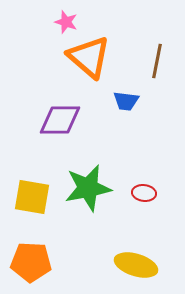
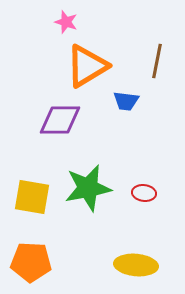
orange triangle: moved 2 px left, 9 px down; rotated 48 degrees clockwise
yellow ellipse: rotated 12 degrees counterclockwise
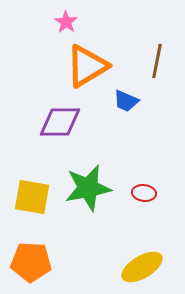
pink star: rotated 15 degrees clockwise
blue trapezoid: rotated 16 degrees clockwise
purple diamond: moved 2 px down
yellow ellipse: moved 6 px right, 2 px down; rotated 36 degrees counterclockwise
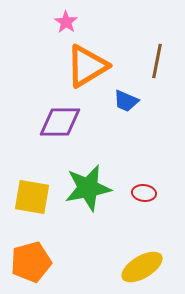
orange pentagon: rotated 18 degrees counterclockwise
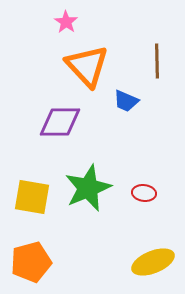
brown line: rotated 12 degrees counterclockwise
orange triangle: rotated 42 degrees counterclockwise
green star: rotated 12 degrees counterclockwise
yellow ellipse: moved 11 px right, 5 px up; rotated 9 degrees clockwise
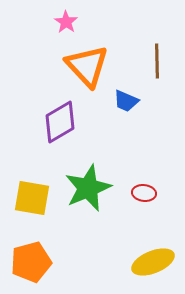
purple diamond: rotated 30 degrees counterclockwise
yellow square: moved 1 px down
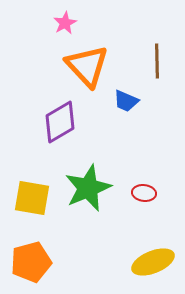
pink star: moved 1 px left, 1 px down; rotated 10 degrees clockwise
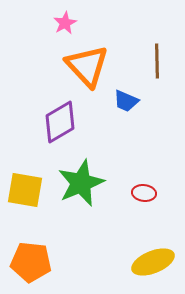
green star: moved 7 px left, 5 px up
yellow square: moved 7 px left, 8 px up
orange pentagon: rotated 21 degrees clockwise
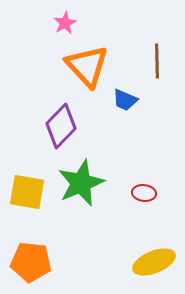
blue trapezoid: moved 1 px left, 1 px up
purple diamond: moved 1 px right, 4 px down; rotated 15 degrees counterclockwise
yellow square: moved 2 px right, 2 px down
yellow ellipse: moved 1 px right
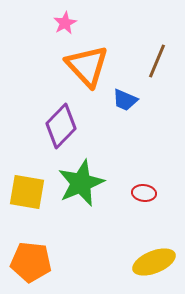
brown line: rotated 24 degrees clockwise
